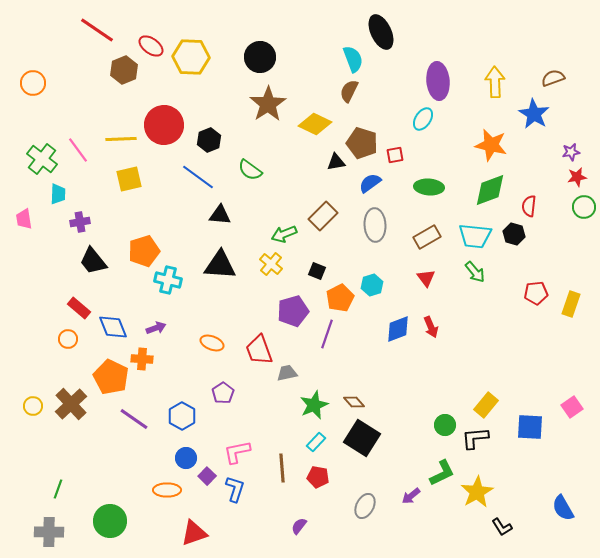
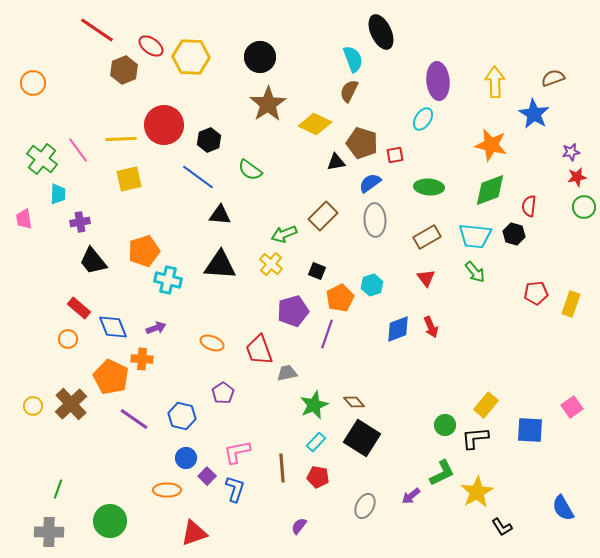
gray ellipse at (375, 225): moved 5 px up
blue hexagon at (182, 416): rotated 16 degrees counterclockwise
blue square at (530, 427): moved 3 px down
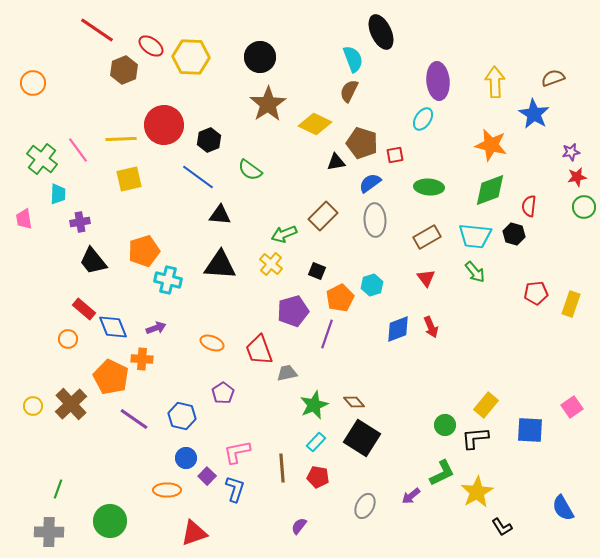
red rectangle at (79, 308): moved 5 px right, 1 px down
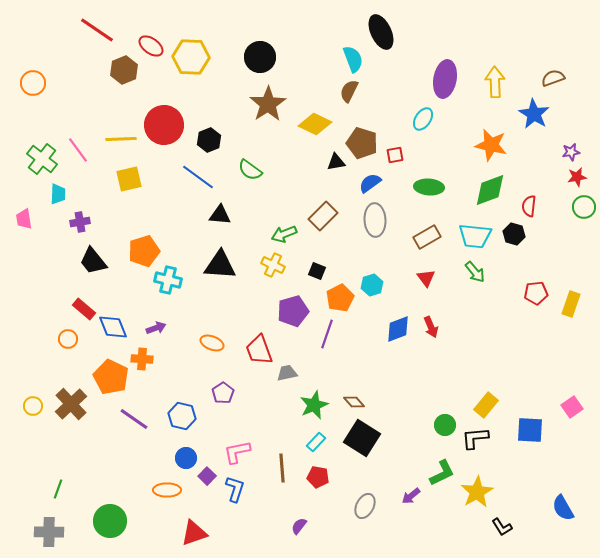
purple ellipse at (438, 81): moved 7 px right, 2 px up; rotated 15 degrees clockwise
yellow cross at (271, 264): moved 2 px right, 1 px down; rotated 15 degrees counterclockwise
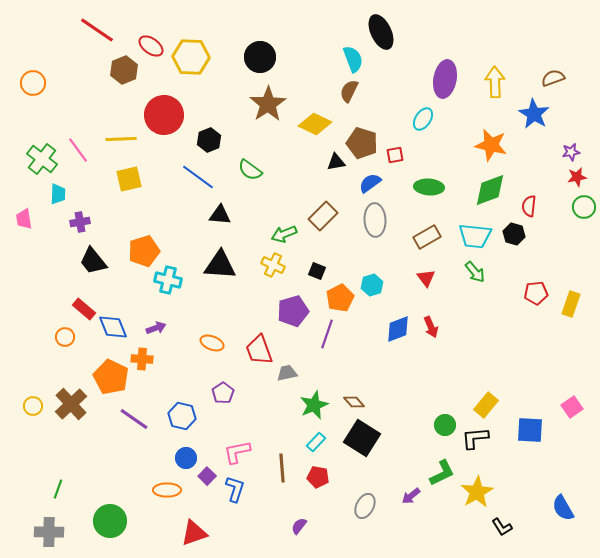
red circle at (164, 125): moved 10 px up
orange circle at (68, 339): moved 3 px left, 2 px up
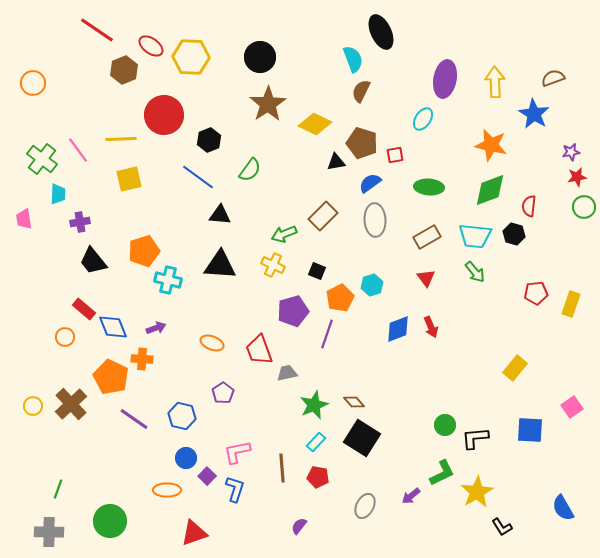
brown semicircle at (349, 91): moved 12 px right
green semicircle at (250, 170): rotated 90 degrees counterclockwise
yellow rectangle at (486, 405): moved 29 px right, 37 px up
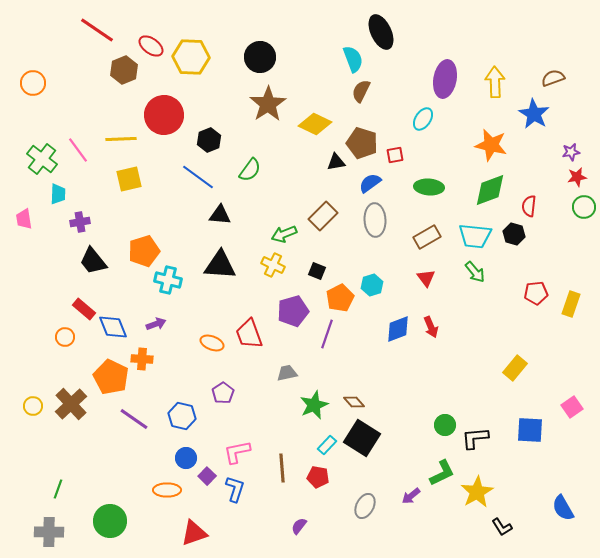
purple arrow at (156, 328): moved 4 px up
red trapezoid at (259, 350): moved 10 px left, 16 px up
cyan rectangle at (316, 442): moved 11 px right, 3 px down
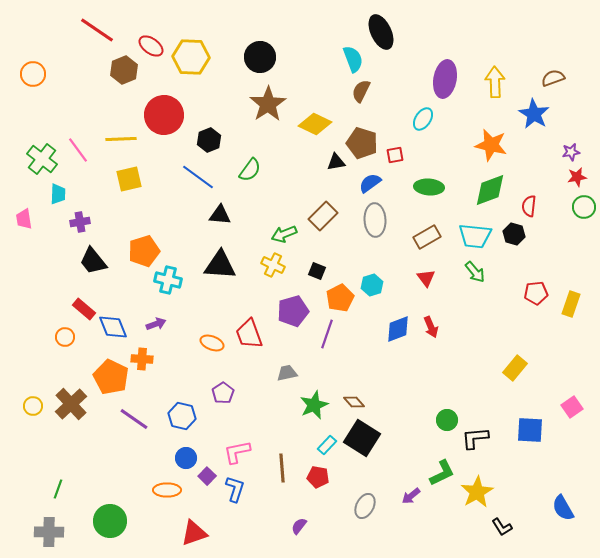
orange circle at (33, 83): moved 9 px up
green circle at (445, 425): moved 2 px right, 5 px up
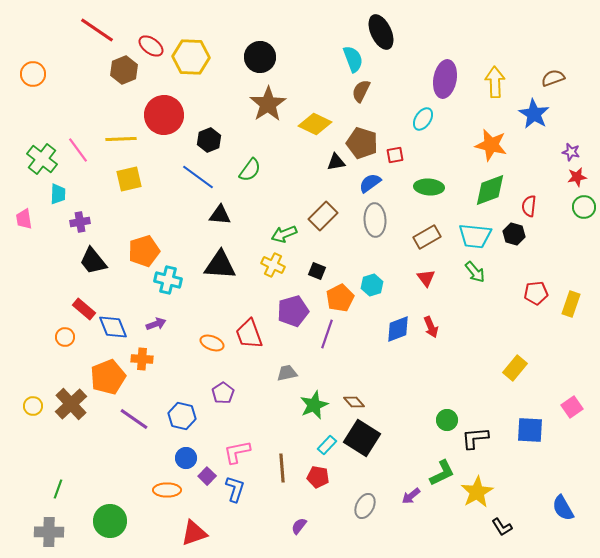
purple star at (571, 152): rotated 24 degrees clockwise
orange pentagon at (111, 377): moved 3 px left; rotated 24 degrees clockwise
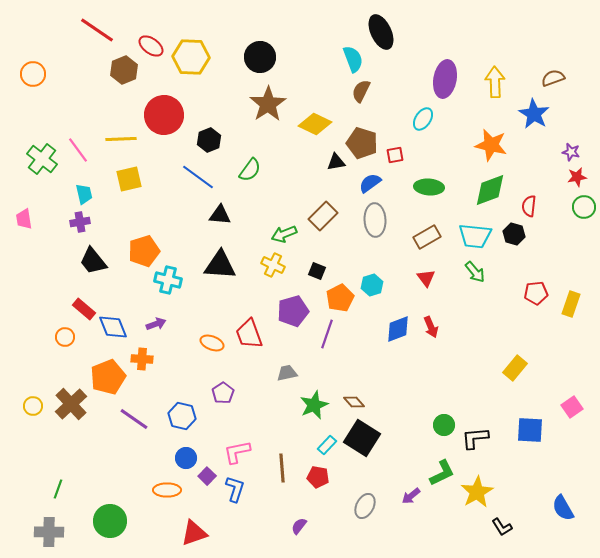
cyan trapezoid at (58, 194): moved 26 px right; rotated 15 degrees counterclockwise
green circle at (447, 420): moved 3 px left, 5 px down
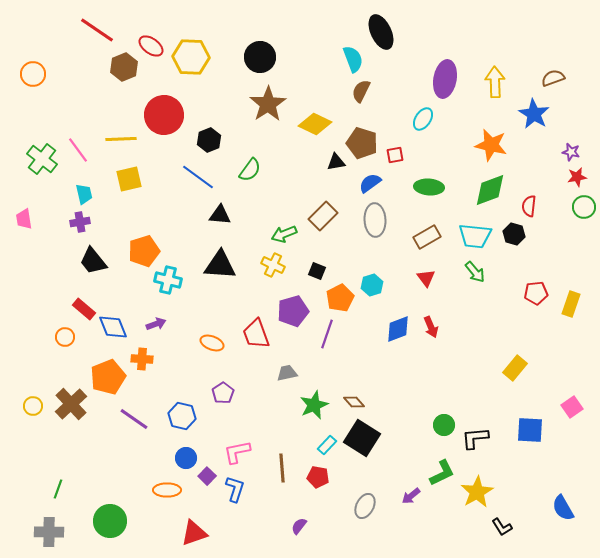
brown hexagon at (124, 70): moved 3 px up
red trapezoid at (249, 334): moved 7 px right
